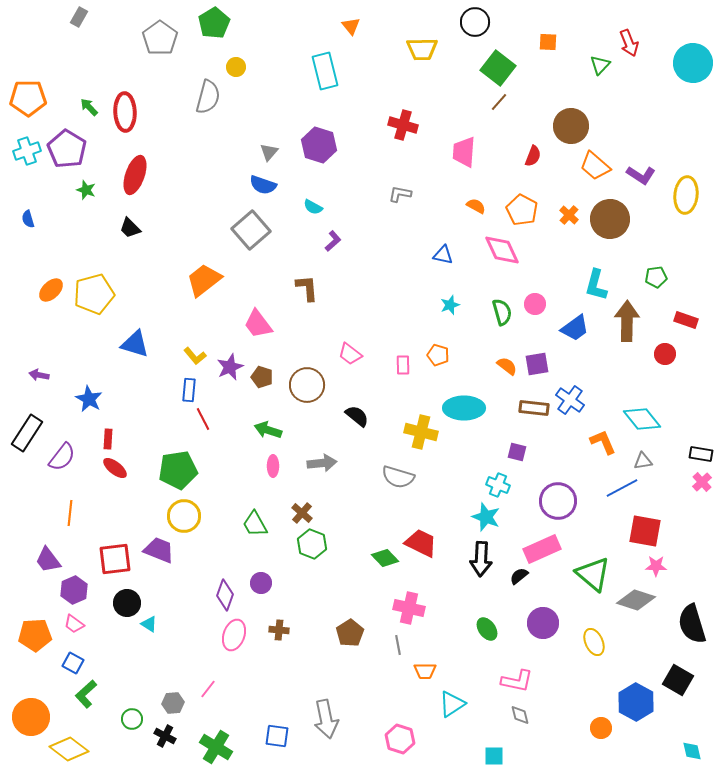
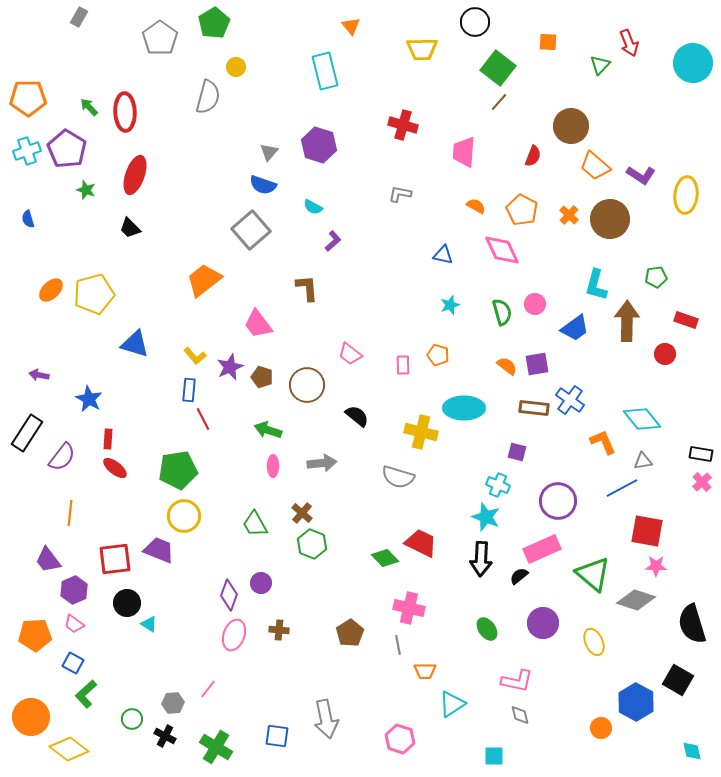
red square at (645, 531): moved 2 px right
purple diamond at (225, 595): moved 4 px right
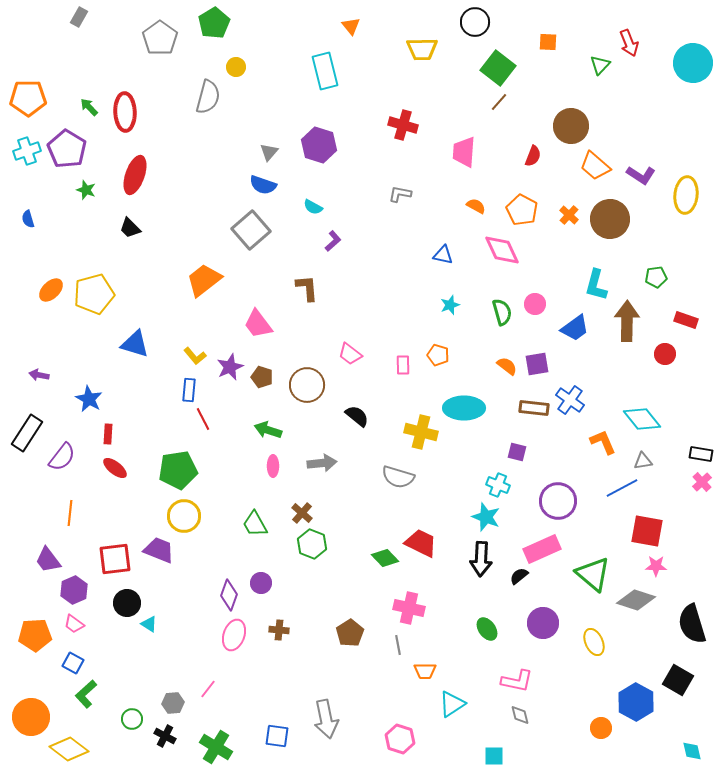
red rectangle at (108, 439): moved 5 px up
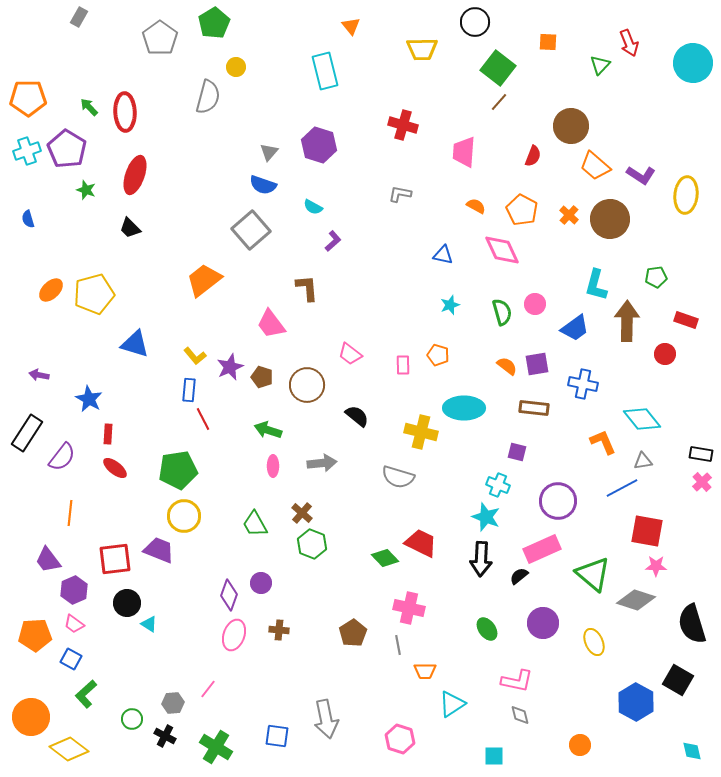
pink trapezoid at (258, 324): moved 13 px right
blue cross at (570, 400): moved 13 px right, 16 px up; rotated 24 degrees counterclockwise
brown pentagon at (350, 633): moved 3 px right
blue square at (73, 663): moved 2 px left, 4 px up
orange circle at (601, 728): moved 21 px left, 17 px down
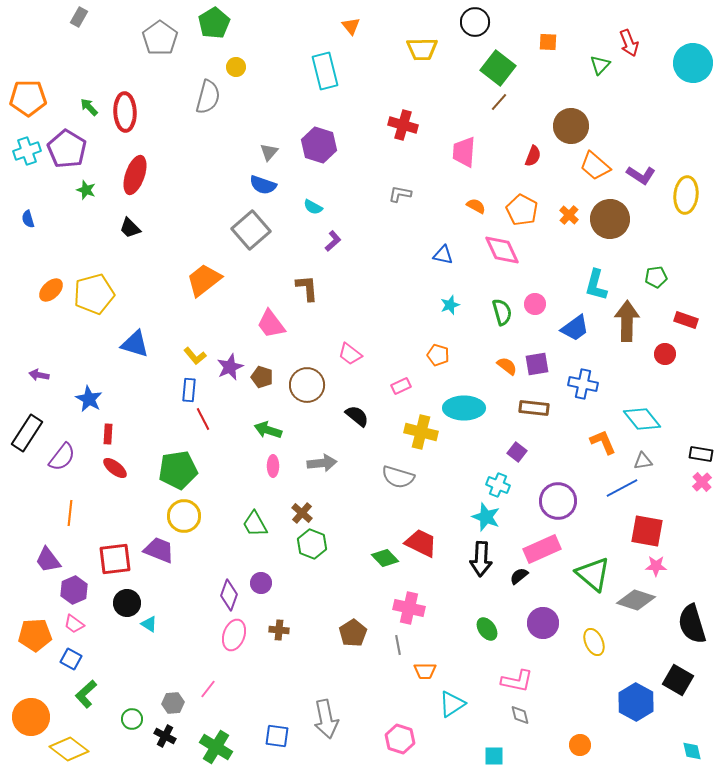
pink rectangle at (403, 365): moved 2 px left, 21 px down; rotated 66 degrees clockwise
purple square at (517, 452): rotated 24 degrees clockwise
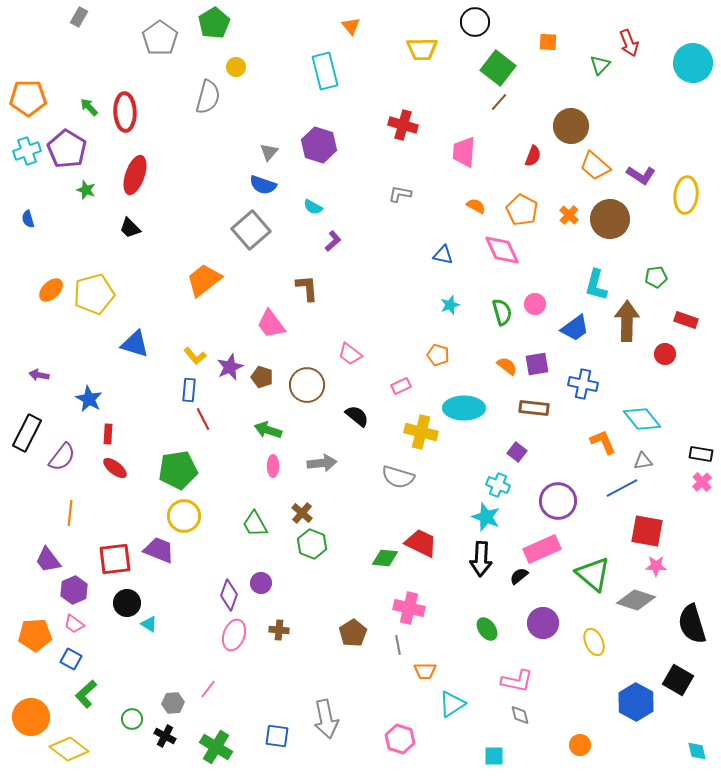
black rectangle at (27, 433): rotated 6 degrees counterclockwise
green diamond at (385, 558): rotated 40 degrees counterclockwise
cyan diamond at (692, 751): moved 5 px right
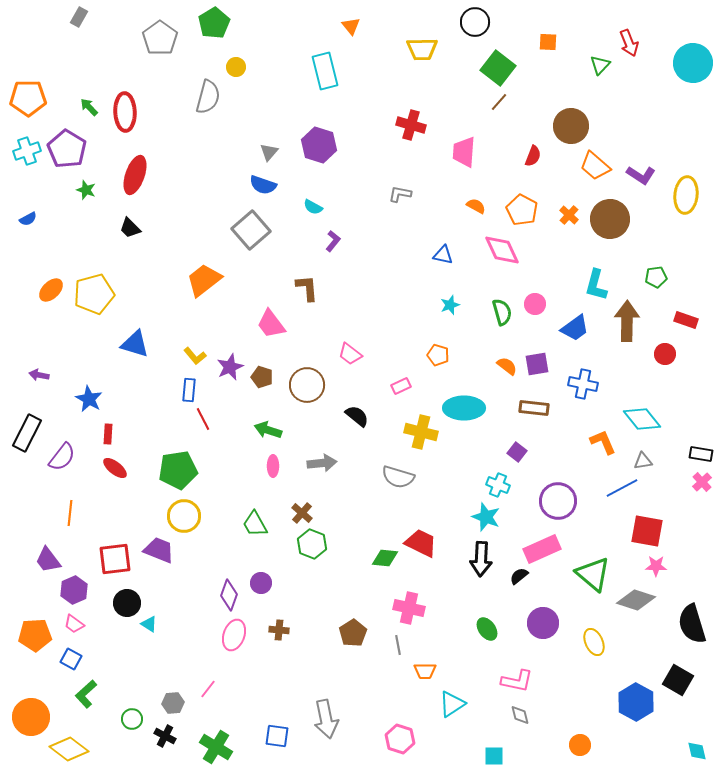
red cross at (403, 125): moved 8 px right
blue semicircle at (28, 219): rotated 102 degrees counterclockwise
purple L-shape at (333, 241): rotated 10 degrees counterclockwise
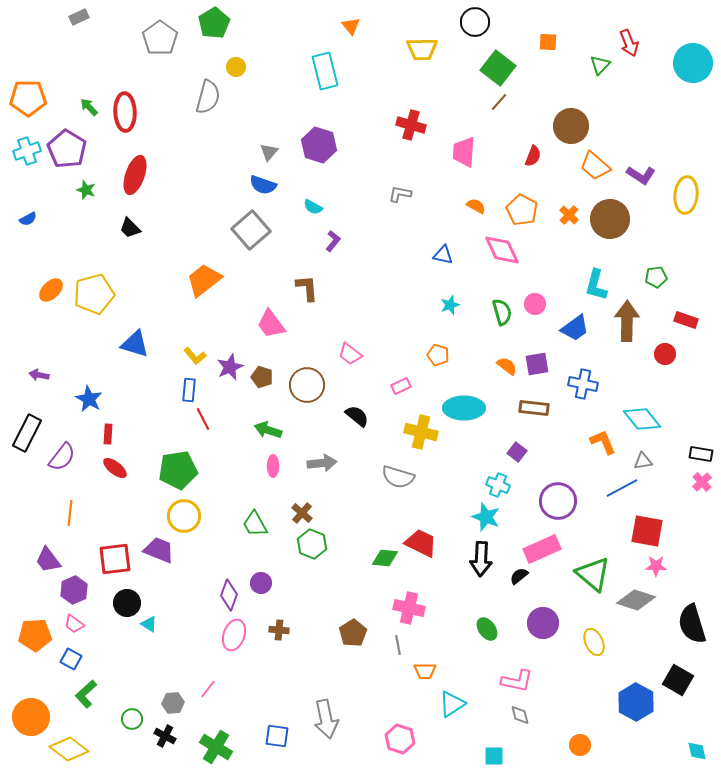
gray rectangle at (79, 17): rotated 36 degrees clockwise
